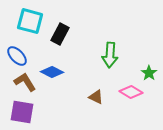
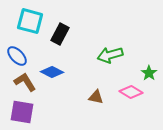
green arrow: rotated 70 degrees clockwise
brown triangle: rotated 14 degrees counterclockwise
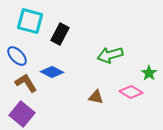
brown L-shape: moved 1 px right, 1 px down
purple square: moved 2 px down; rotated 30 degrees clockwise
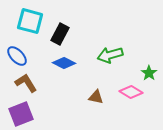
blue diamond: moved 12 px right, 9 px up
purple square: moved 1 px left; rotated 30 degrees clockwise
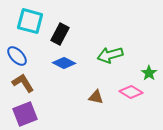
brown L-shape: moved 3 px left
purple square: moved 4 px right
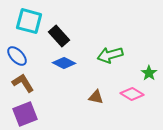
cyan square: moved 1 px left
black rectangle: moved 1 px left, 2 px down; rotated 70 degrees counterclockwise
pink diamond: moved 1 px right, 2 px down
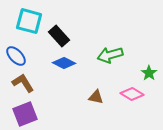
blue ellipse: moved 1 px left
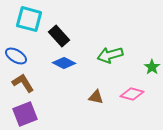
cyan square: moved 2 px up
blue ellipse: rotated 15 degrees counterclockwise
green star: moved 3 px right, 6 px up
pink diamond: rotated 15 degrees counterclockwise
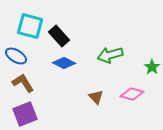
cyan square: moved 1 px right, 7 px down
brown triangle: rotated 35 degrees clockwise
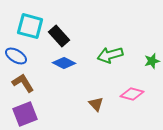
green star: moved 6 px up; rotated 21 degrees clockwise
brown triangle: moved 7 px down
